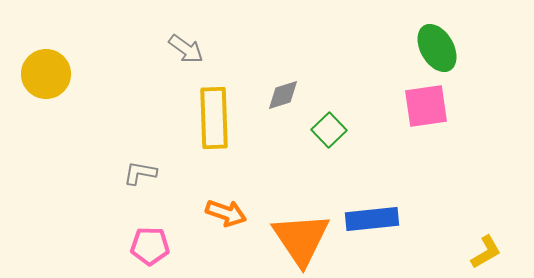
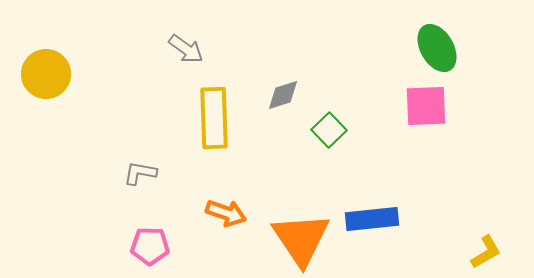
pink square: rotated 6 degrees clockwise
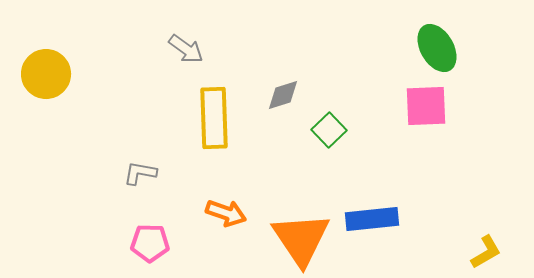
pink pentagon: moved 3 px up
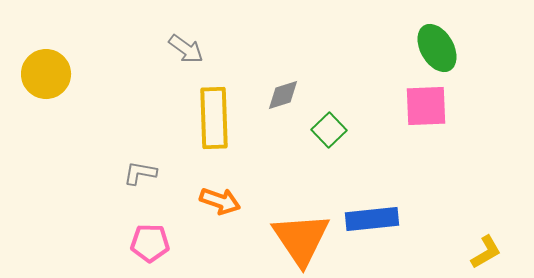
orange arrow: moved 6 px left, 12 px up
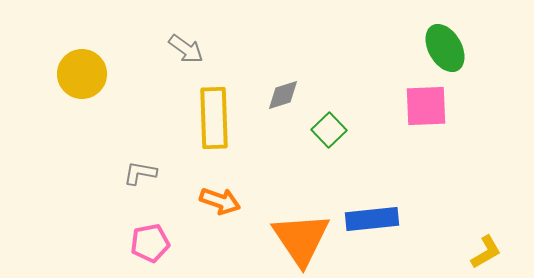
green ellipse: moved 8 px right
yellow circle: moved 36 px right
pink pentagon: rotated 12 degrees counterclockwise
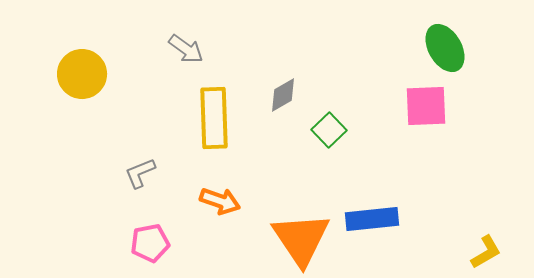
gray diamond: rotated 12 degrees counterclockwise
gray L-shape: rotated 32 degrees counterclockwise
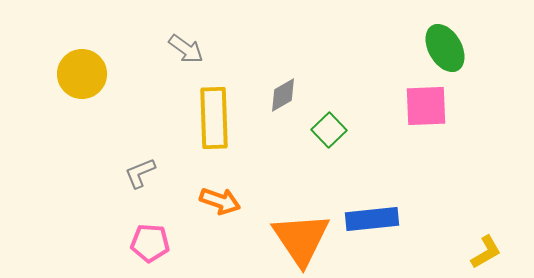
pink pentagon: rotated 15 degrees clockwise
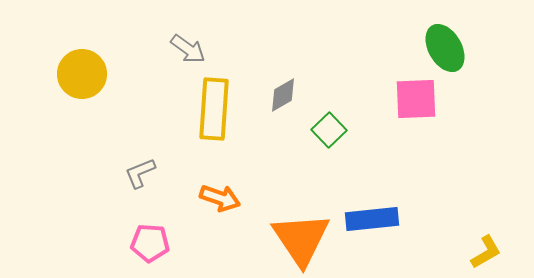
gray arrow: moved 2 px right
pink square: moved 10 px left, 7 px up
yellow rectangle: moved 9 px up; rotated 6 degrees clockwise
orange arrow: moved 3 px up
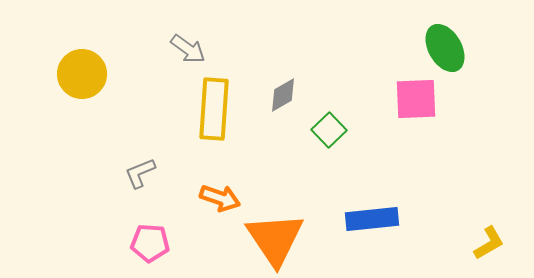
orange triangle: moved 26 px left
yellow L-shape: moved 3 px right, 9 px up
